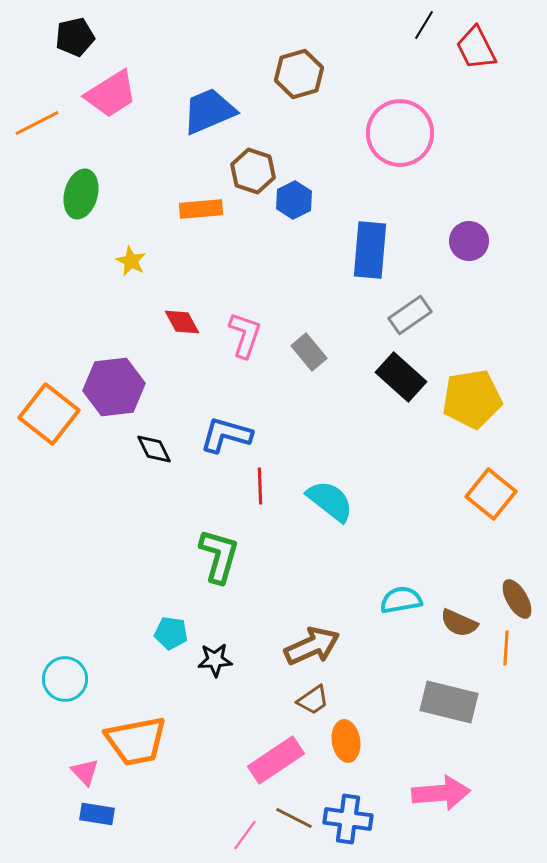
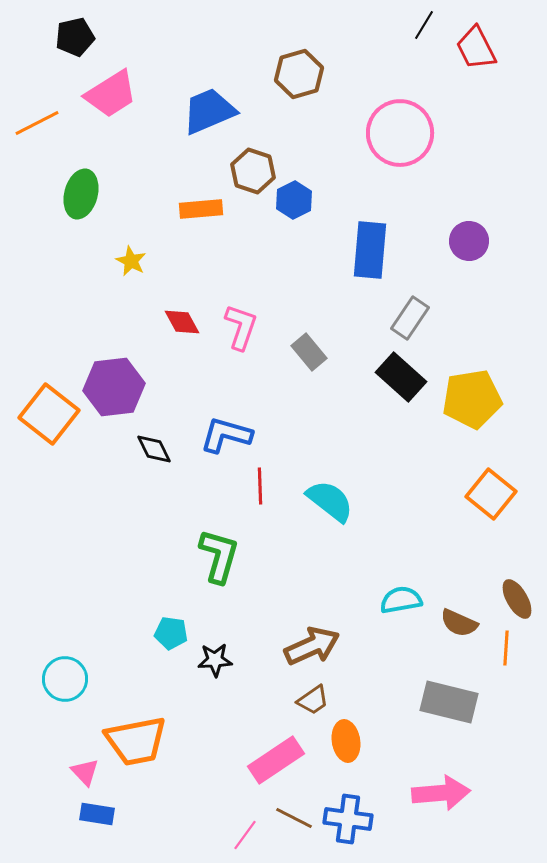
gray rectangle at (410, 315): moved 3 px down; rotated 21 degrees counterclockwise
pink L-shape at (245, 335): moved 4 px left, 8 px up
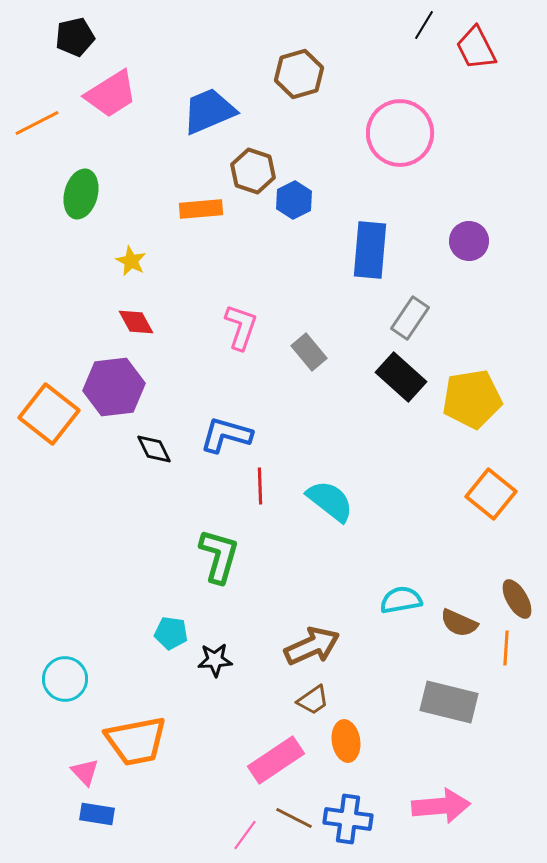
red diamond at (182, 322): moved 46 px left
pink arrow at (441, 793): moved 13 px down
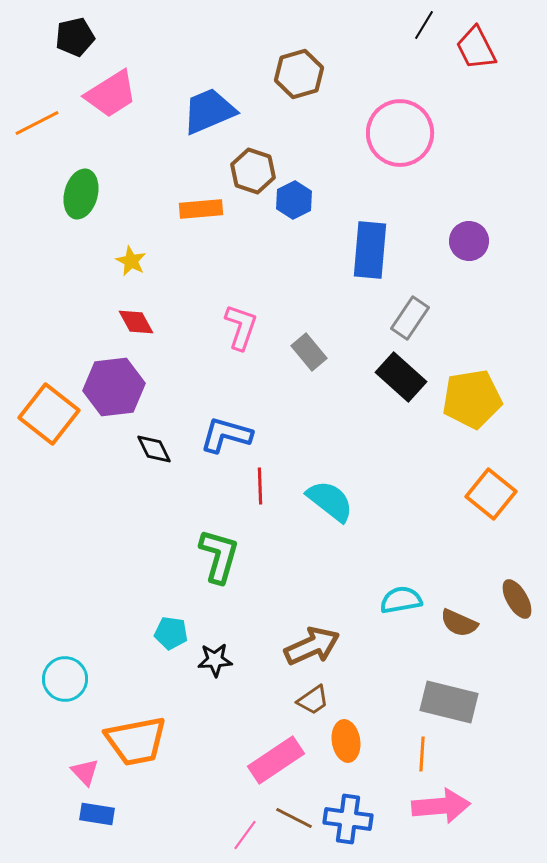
orange line at (506, 648): moved 84 px left, 106 px down
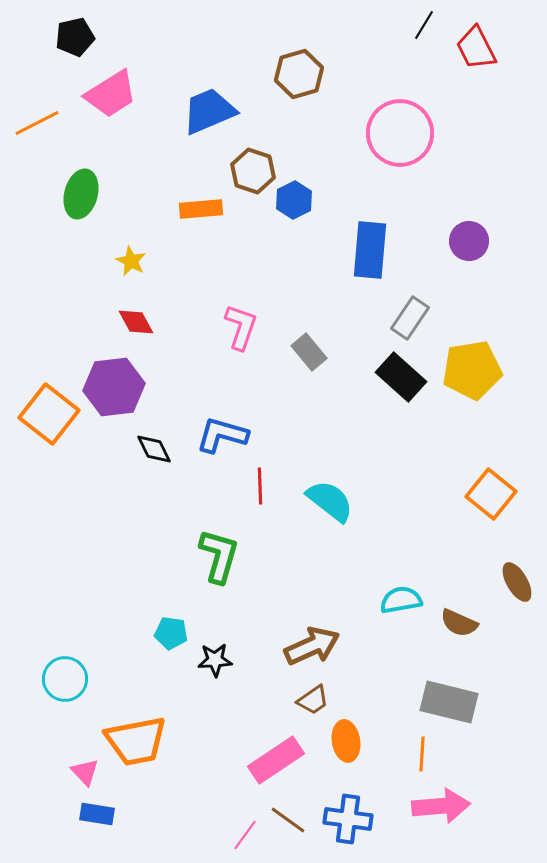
yellow pentagon at (472, 399): moved 29 px up
blue L-shape at (226, 435): moved 4 px left
brown ellipse at (517, 599): moved 17 px up
brown line at (294, 818): moved 6 px left, 2 px down; rotated 9 degrees clockwise
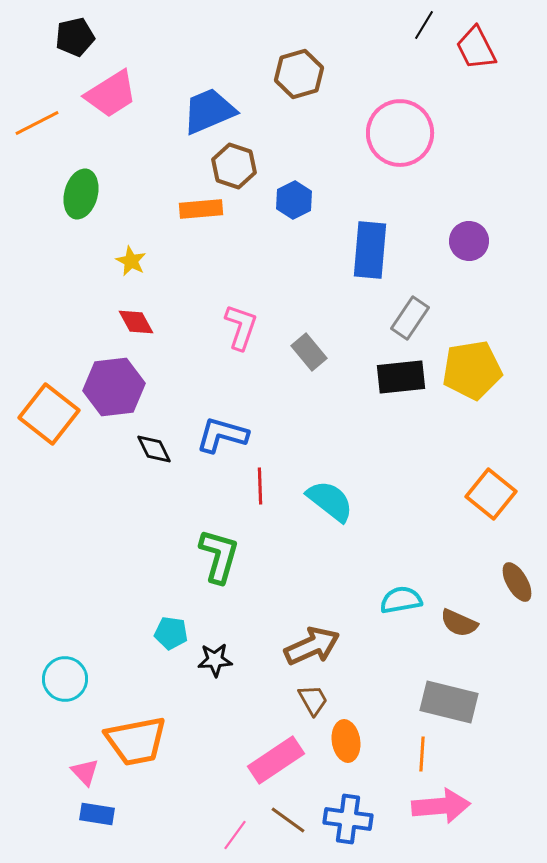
brown hexagon at (253, 171): moved 19 px left, 5 px up
black rectangle at (401, 377): rotated 48 degrees counterclockwise
brown trapezoid at (313, 700): rotated 84 degrees counterclockwise
pink line at (245, 835): moved 10 px left
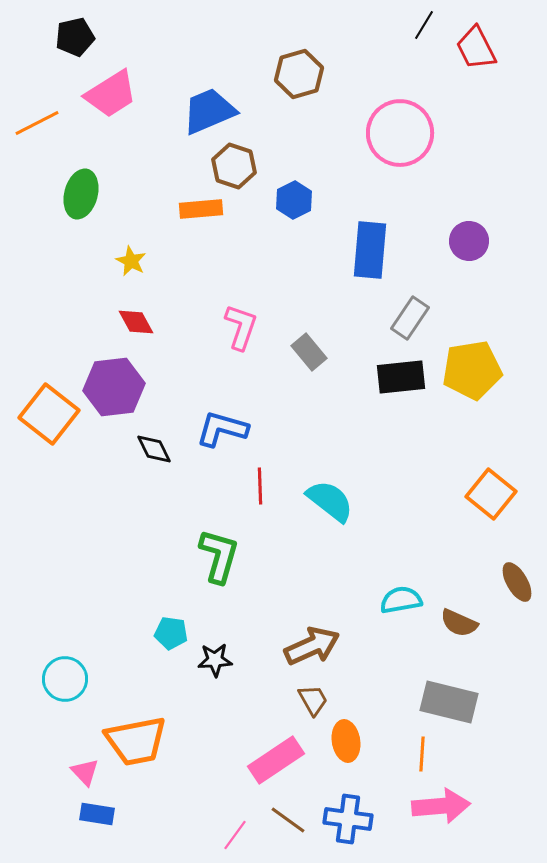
blue L-shape at (222, 435): moved 6 px up
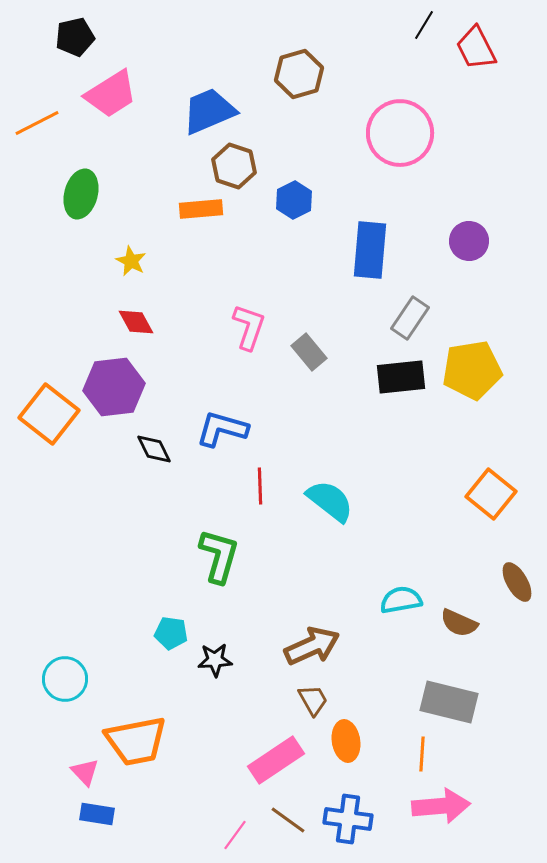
pink L-shape at (241, 327): moved 8 px right
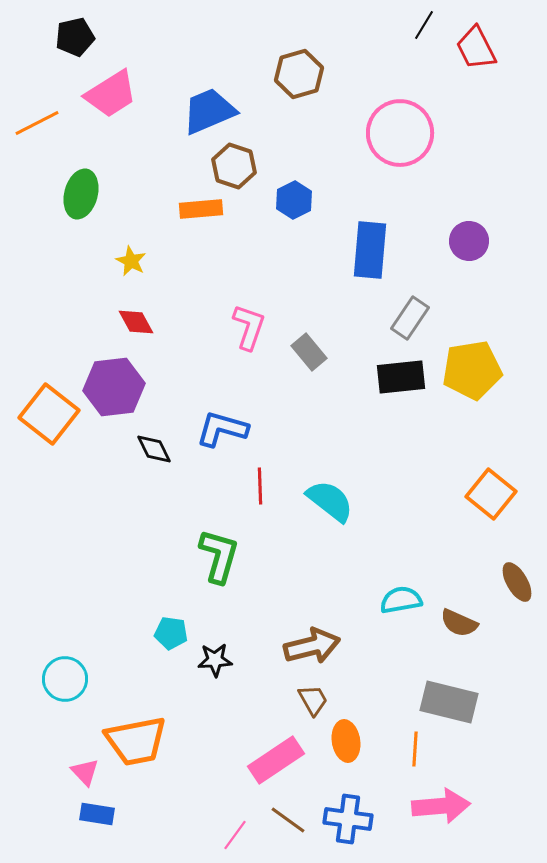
brown arrow at (312, 646): rotated 10 degrees clockwise
orange line at (422, 754): moved 7 px left, 5 px up
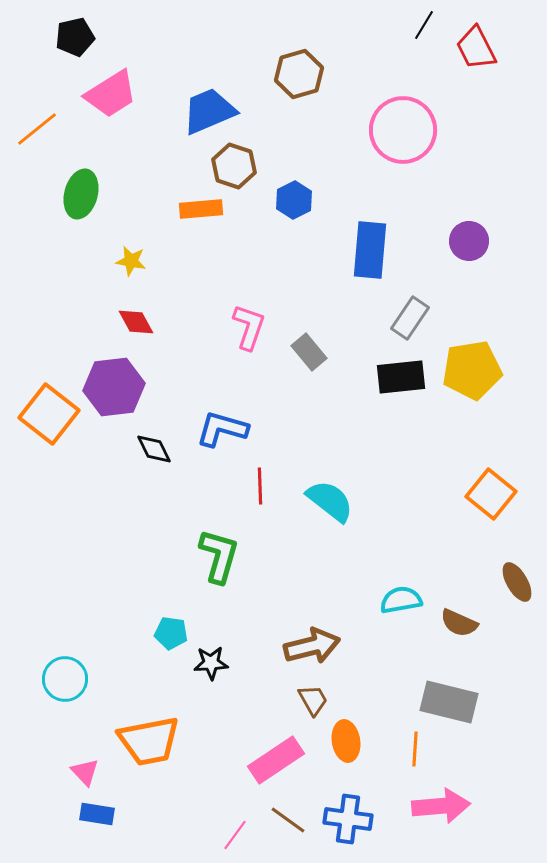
orange line at (37, 123): moved 6 px down; rotated 12 degrees counterclockwise
pink circle at (400, 133): moved 3 px right, 3 px up
yellow star at (131, 261): rotated 16 degrees counterclockwise
black star at (215, 660): moved 4 px left, 3 px down
orange trapezoid at (136, 741): moved 13 px right
